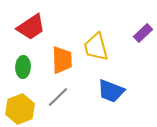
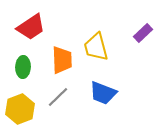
blue trapezoid: moved 8 px left, 2 px down
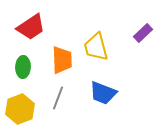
gray line: moved 1 px down; rotated 25 degrees counterclockwise
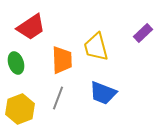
green ellipse: moved 7 px left, 4 px up; rotated 20 degrees counterclockwise
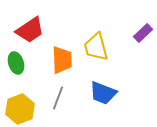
red trapezoid: moved 1 px left, 3 px down
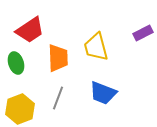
purple rectangle: rotated 18 degrees clockwise
orange trapezoid: moved 4 px left, 2 px up
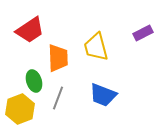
green ellipse: moved 18 px right, 18 px down
blue trapezoid: moved 2 px down
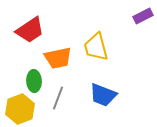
purple rectangle: moved 17 px up
orange trapezoid: rotated 80 degrees clockwise
green ellipse: rotated 15 degrees clockwise
